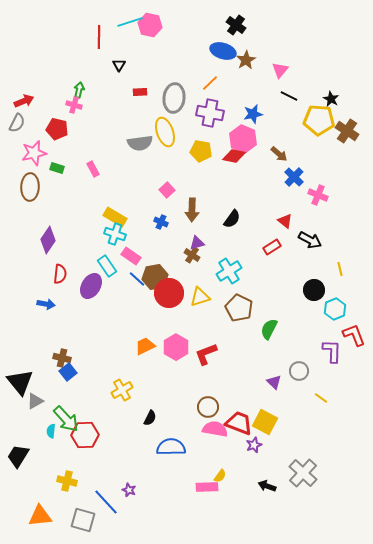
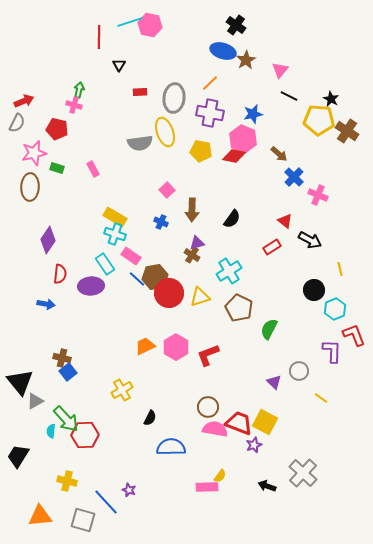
cyan rectangle at (107, 266): moved 2 px left, 2 px up
purple ellipse at (91, 286): rotated 55 degrees clockwise
red L-shape at (206, 354): moved 2 px right, 1 px down
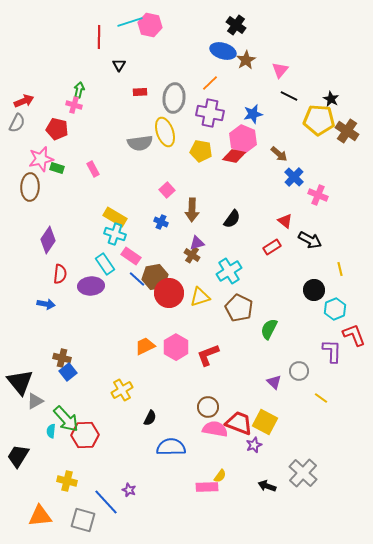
pink star at (34, 153): moved 7 px right, 6 px down
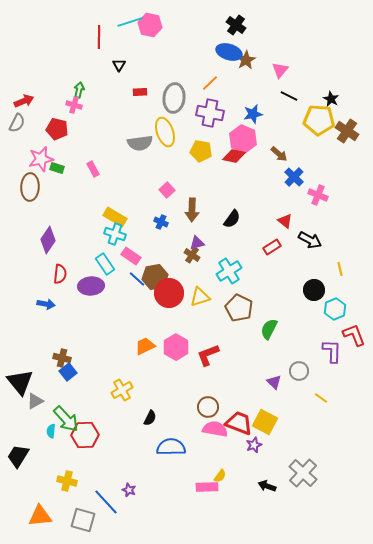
blue ellipse at (223, 51): moved 6 px right, 1 px down
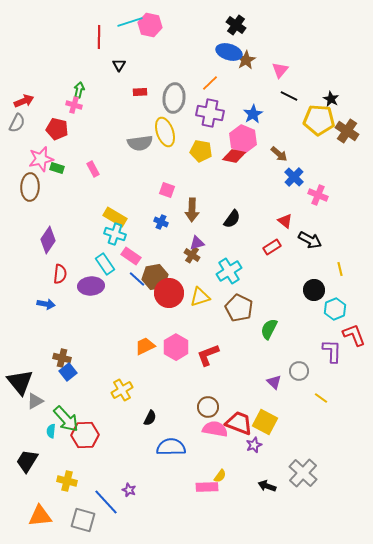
blue star at (253, 114): rotated 18 degrees counterclockwise
pink square at (167, 190): rotated 28 degrees counterclockwise
black trapezoid at (18, 456): moved 9 px right, 5 px down
